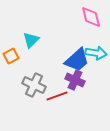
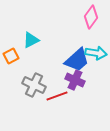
pink diamond: rotated 50 degrees clockwise
cyan triangle: rotated 18 degrees clockwise
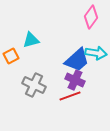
cyan triangle: rotated 12 degrees clockwise
red line: moved 13 px right
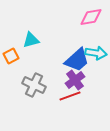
pink diamond: rotated 45 degrees clockwise
purple cross: rotated 30 degrees clockwise
